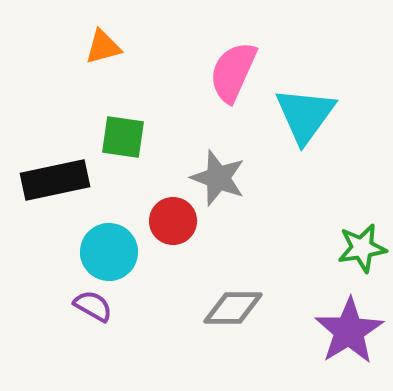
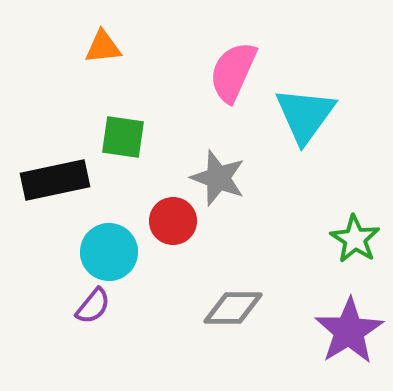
orange triangle: rotated 9 degrees clockwise
green star: moved 7 px left, 9 px up; rotated 30 degrees counterclockwise
purple semicircle: rotated 99 degrees clockwise
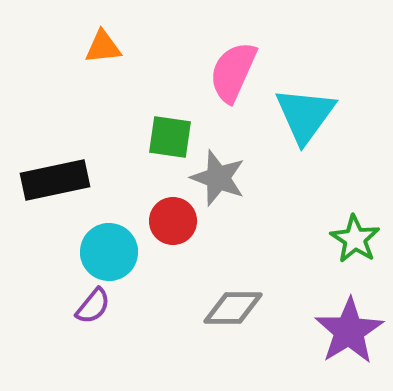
green square: moved 47 px right
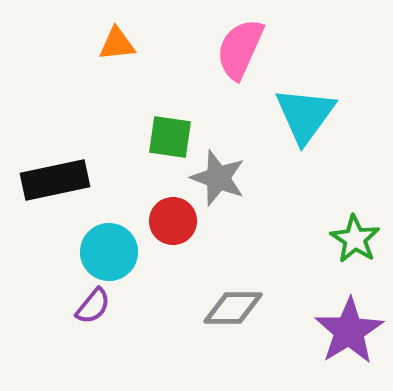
orange triangle: moved 14 px right, 3 px up
pink semicircle: moved 7 px right, 23 px up
